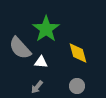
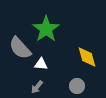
yellow diamond: moved 9 px right, 4 px down
white triangle: moved 2 px down
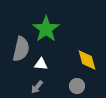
gray semicircle: moved 1 px right, 1 px down; rotated 125 degrees counterclockwise
yellow diamond: moved 3 px down
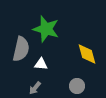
green star: rotated 20 degrees counterclockwise
yellow diamond: moved 6 px up
gray arrow: moved 2 px left, 1 px down
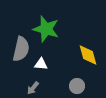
yellow diamond: moved 1 px right, 1 px down
gray arrow: moved 2 px left
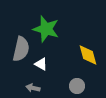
white triangle: rotated 24 degrees clockwise
gray arrow: rotated 64 degrees clockwise
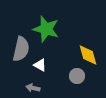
white triangle: moved 1 px left, 1 px down
gray circle: moved 10 px up
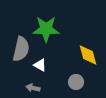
green star: rotated 16 degrees counterclockwise
gray circle: moved 1 px left, 6 px down
